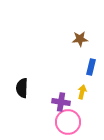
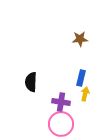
blue rectangle: moved 10 px left, 11 px down
black semicircle: moved 9 px right, 6 px up
yellow arrow: moved 3 px right, 2 px down
pink circle: moved 7 px left, 2 px down
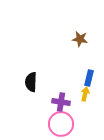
brown star: rotated 14 degrees clockwise
blue rectangle: moved 8 px right
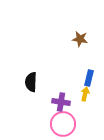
pink circle: moved 2 px right
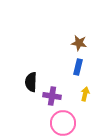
brown star: moved 1 px left, 4 px down
blue rectangle: moved 11 px left, 11 px up
purple cross: moved 9 px left, 6 px up
pink circle: moved 1 px up
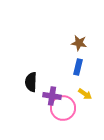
yellow arrow: rotated 112 degrees clockwise
pink circle: moved 15 px up
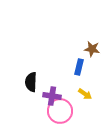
brown star: moved 13 px right, 6 px down
blue rectangle: moved 1 px right
pink circle: moved 3 px left, 3 px down
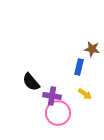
black semicircle: rotated 42 degrees counterclockwise
pink circle: moved 2 px left, 2 px down
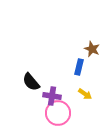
brown star: rotated 14 degrees clockwise
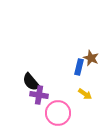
brown star: moved 1 px left, 9 px down
purple cross: moved 13 px left, 1 px up
